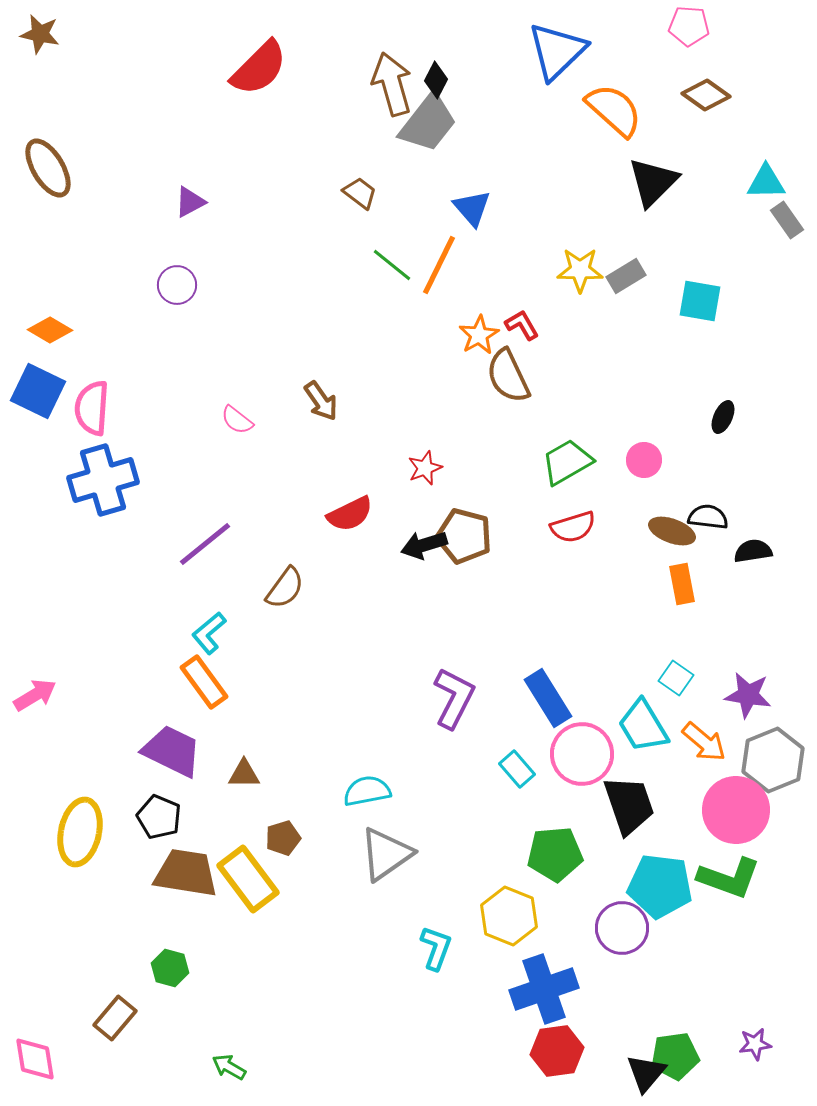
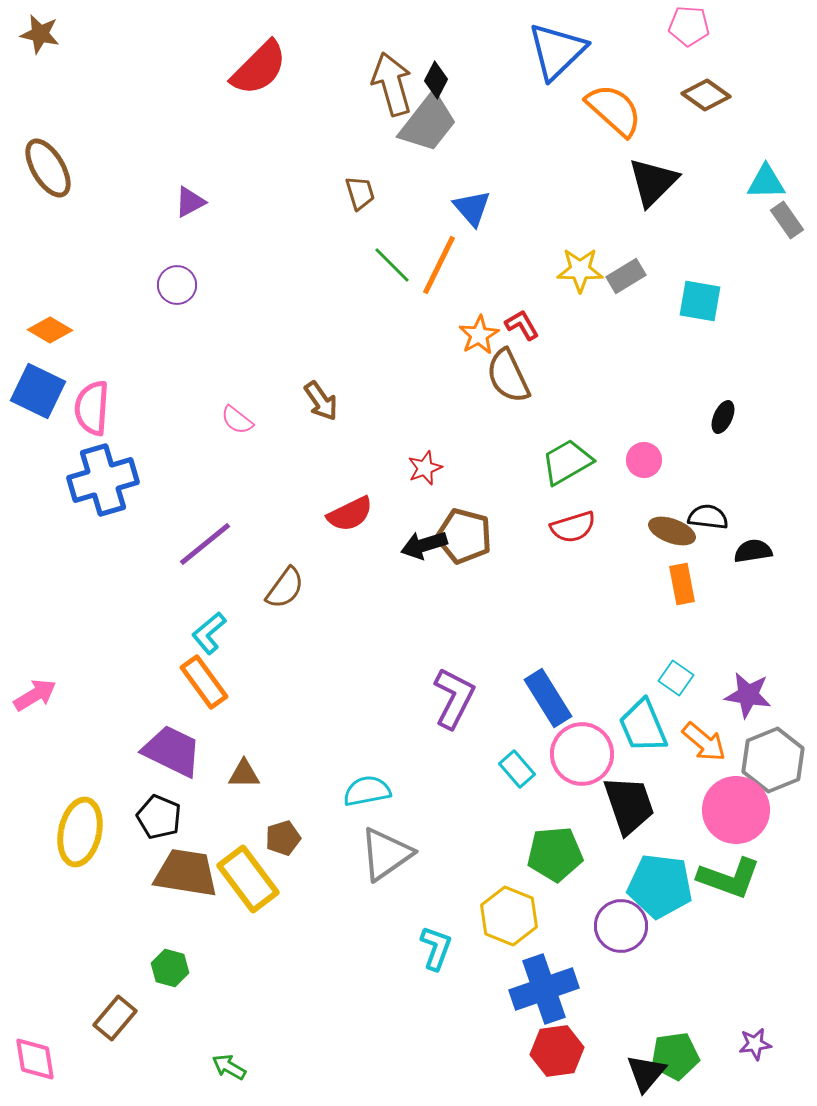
brown trapezoid at (360, 193): rotated 36 degrees clockwise
green line at (392, 265): rotated 6 degrees clockwise
cyan trapezoid at (643, 726): rotated 8 degrees clockwise
purple circle at (622, 928): moved 1 px left, 2 px up
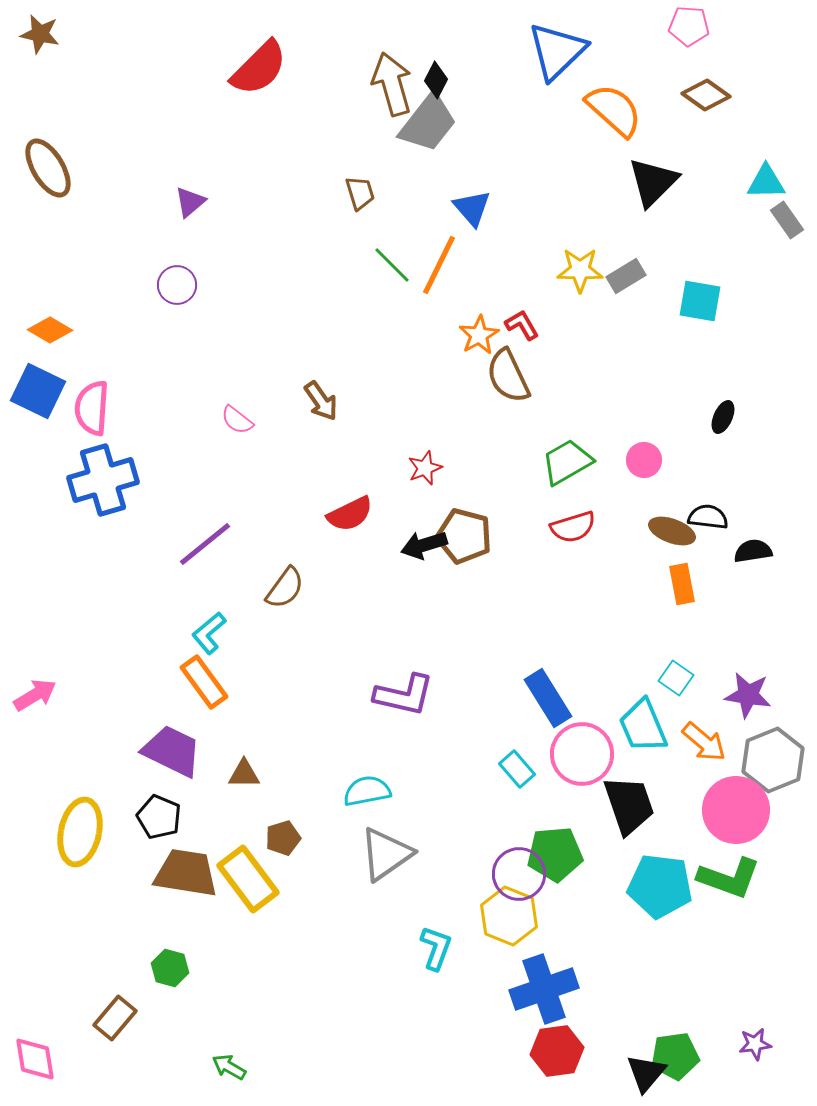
purple triangle at (190, 202): rotated 12 degrees counterclockwise
purple L-shape at (454, 698): moved 50 px left, 3 px up; rotated 76 degrees clockwise
purple circle at (621, 926): moved 102 px left, 52 px up
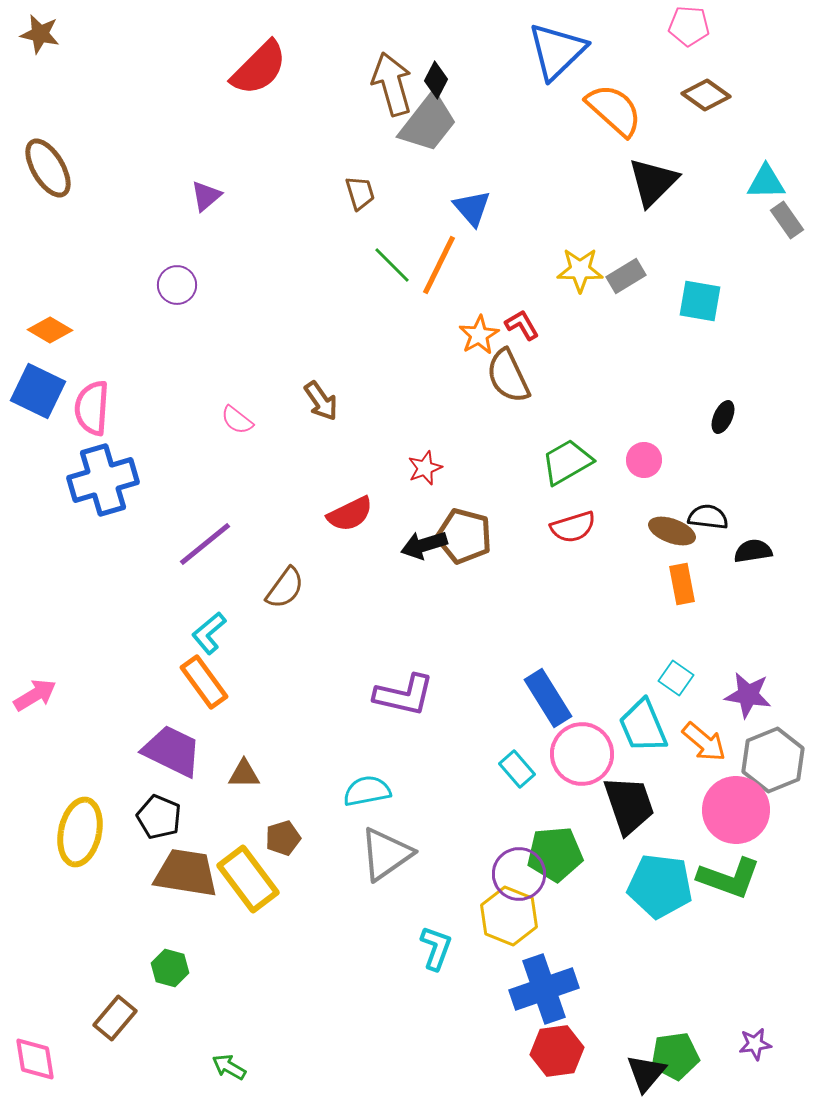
purple triangle at (190, 202): moved 16 px right, 6 px up
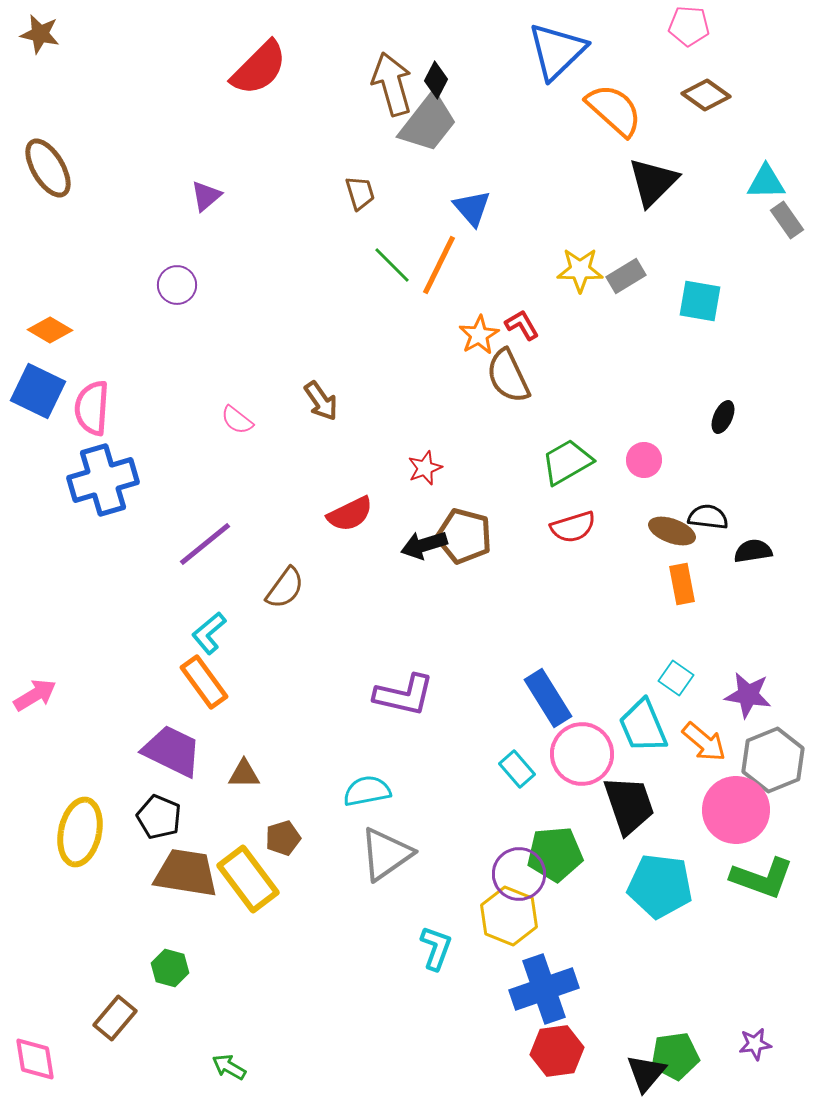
green L-shape at (729, 878): moved 33 px right
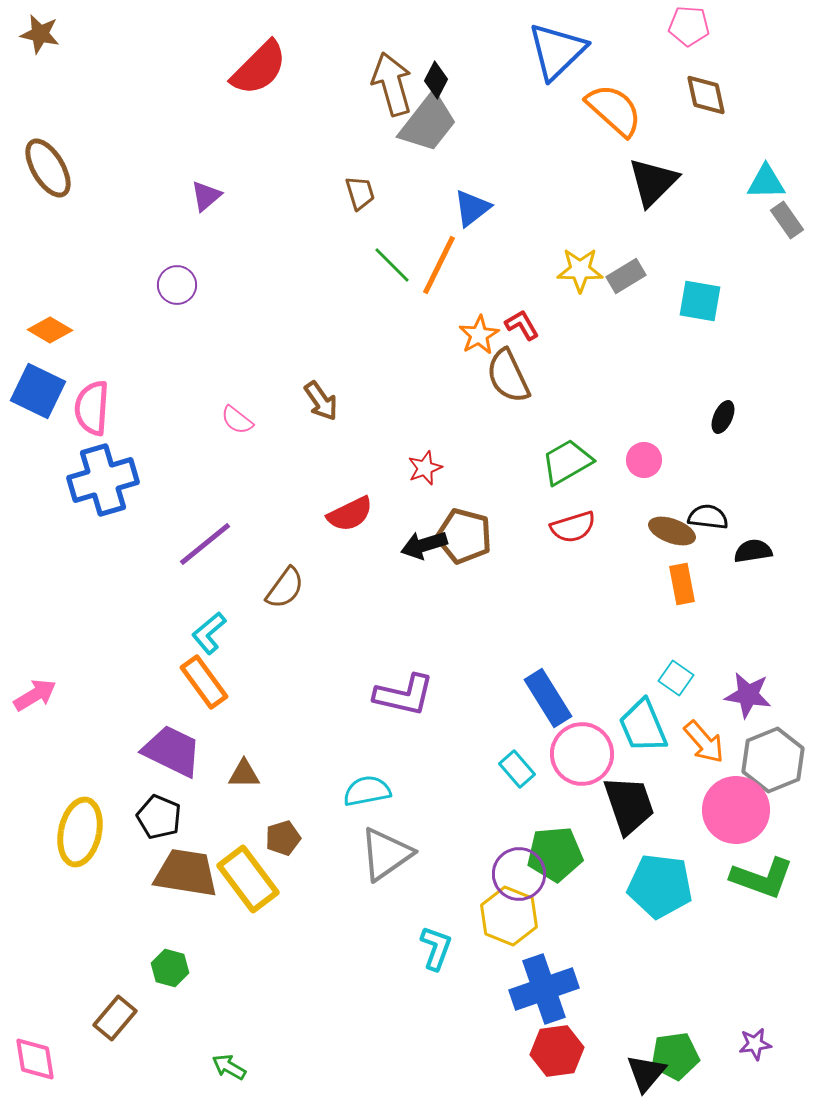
brown diamond at (706, 95): rotated 42 degrees clockwise
blue triangle at (472, 208): rotated 33 degrees clockwise
orange arrow at (704, 742): rotated 9 degrees clockwise
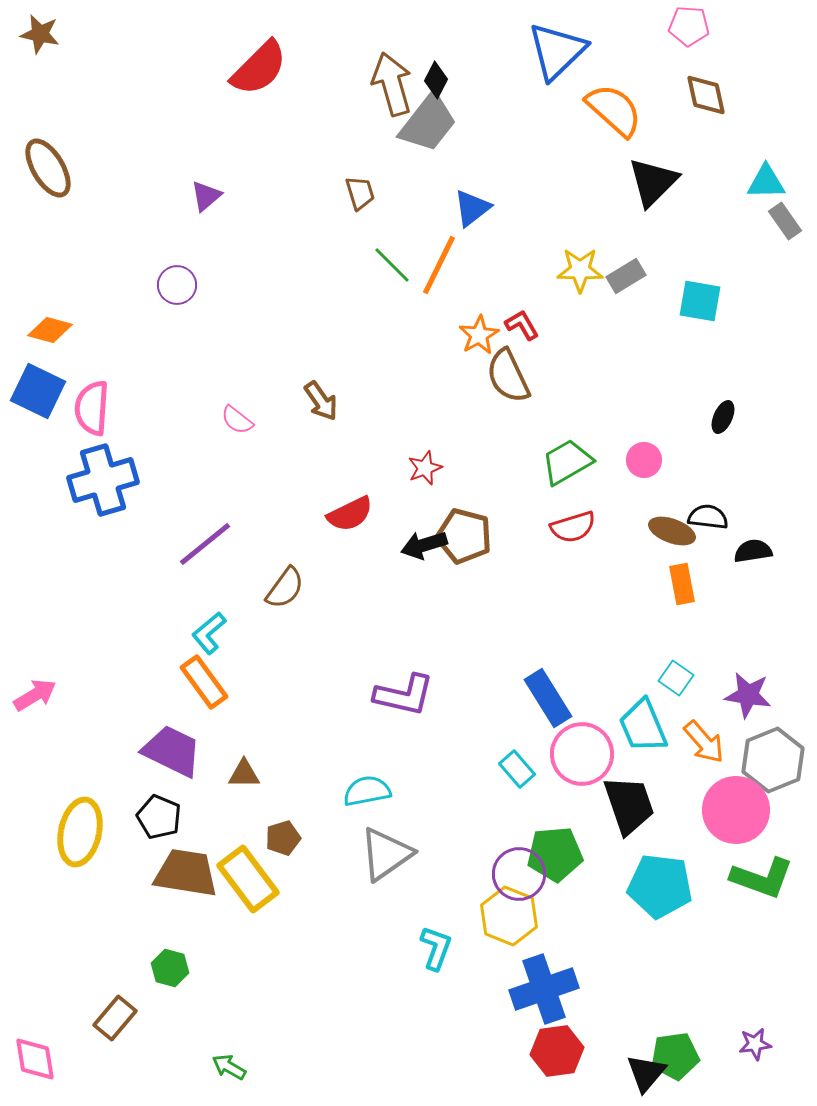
gray rectangle at (787, 220): moved 2 px left, 1 px down
orange diamond at (50, 330): rotated 15 degrees counterclockwise
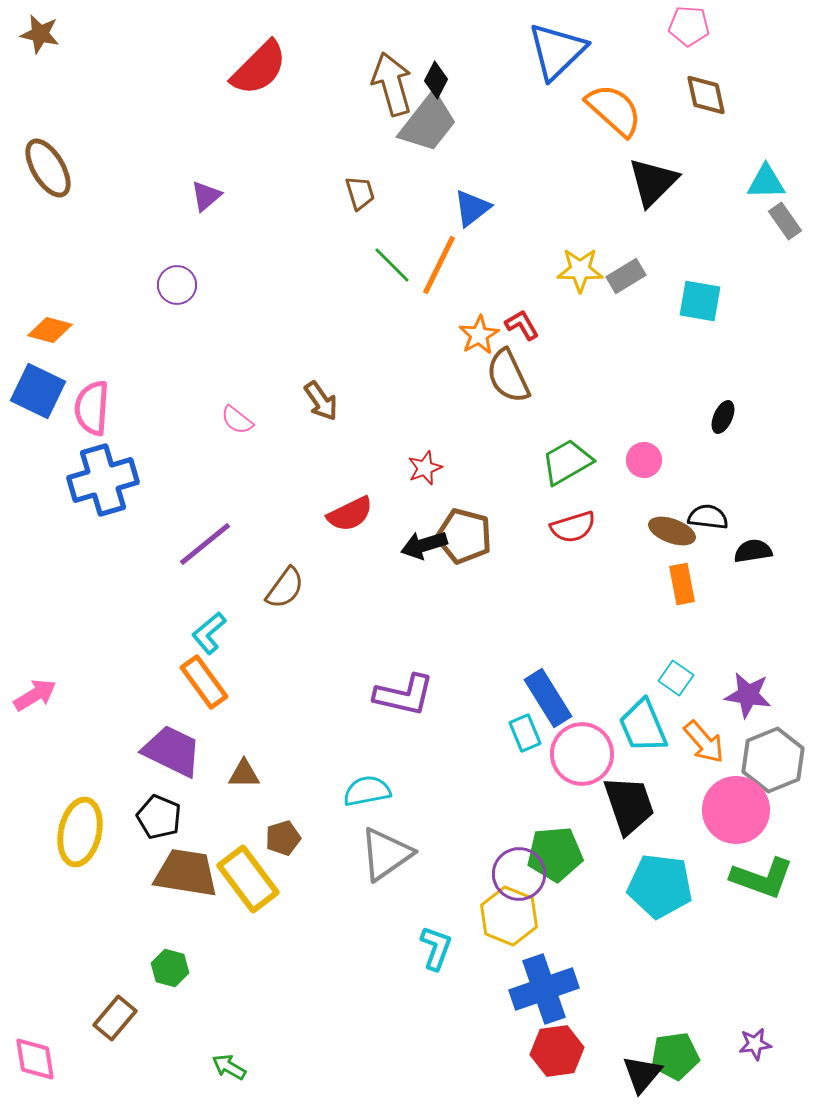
cyan rectangle at (517, 769): moved 8 px right, 36 px up; rotated 18 degrees clockwise
black triangle at (646, 1073): moved 4 px left, 1 px down
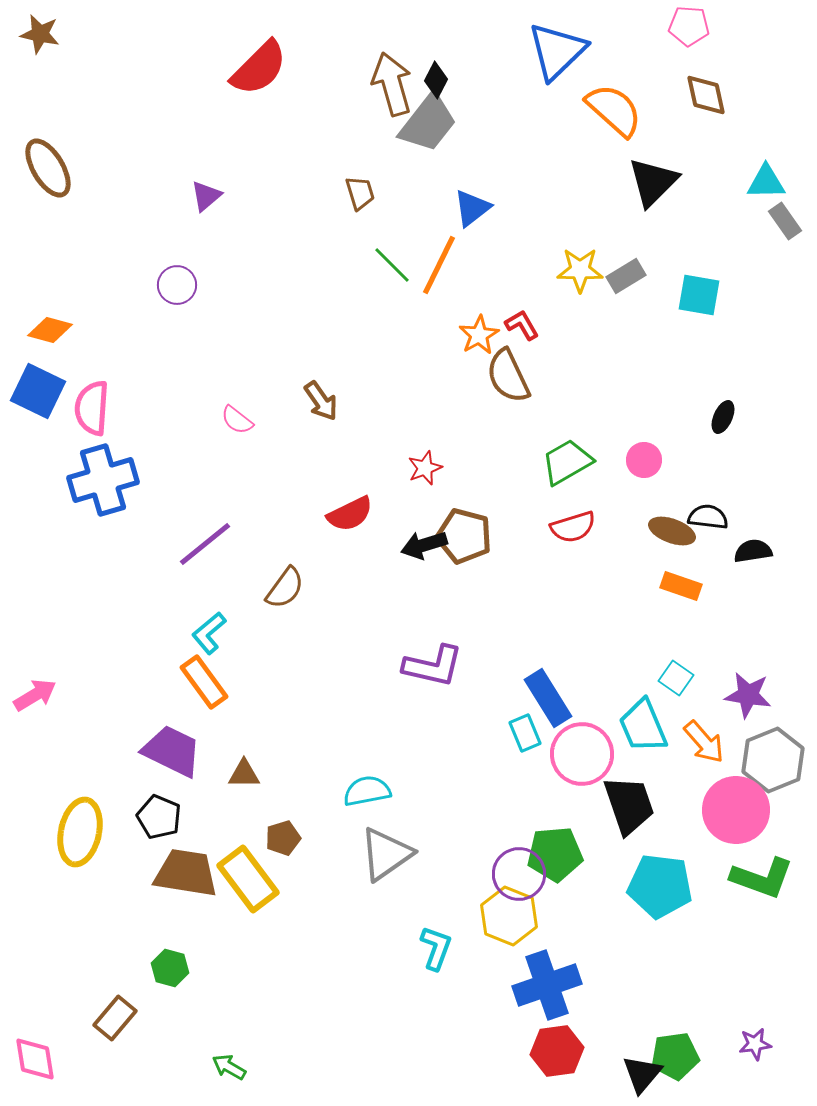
cyan square at (700, 301): moved 1 px left, 6 px up
orange rectangle at (682, 584): moved 1 px left, 2 px down; rotated 60 degrees counterclockwise
purple L-shape at (404, 695): moved 29 px right, 29 px up
blue cross at (544, 989): moved 3 px right, 4 px up
